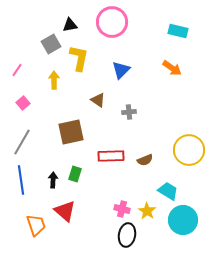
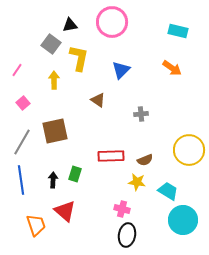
gray square: rotated 24 degrees counterclockwise
gray cross: moved 12 px right, 2 px down
brown square: moved 16 px left, 1 px up
yellow star: moved 10 px left, 29 px up; rotated 24 degrees counterclockwise
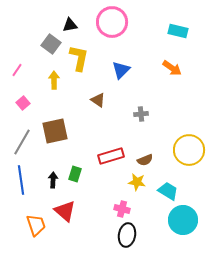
red rectangle: rotated 15 degrees counterclockwise
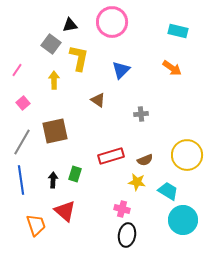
yellow circle: moved 2 px left, 5 px down
